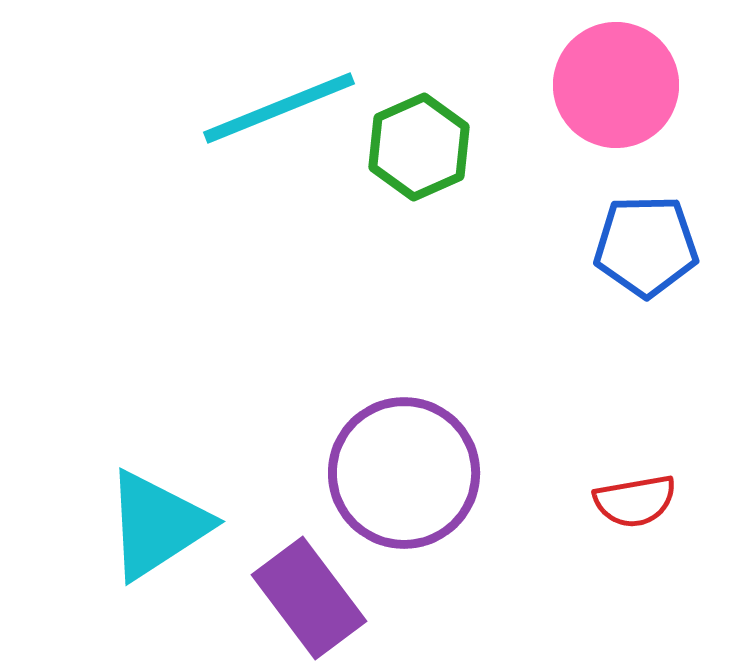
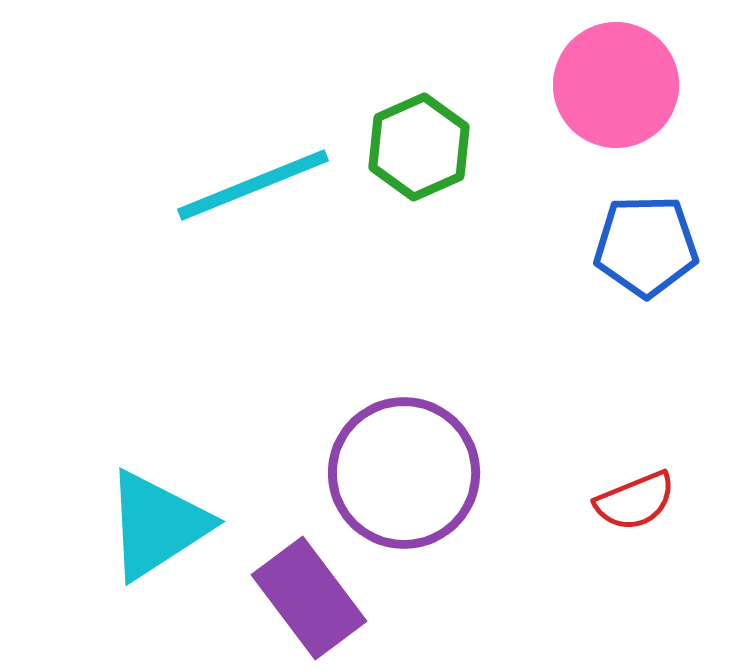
cyan line: moved 26 px left, 77 px down
red semicircle: rotated 12 degrees counterclockwise
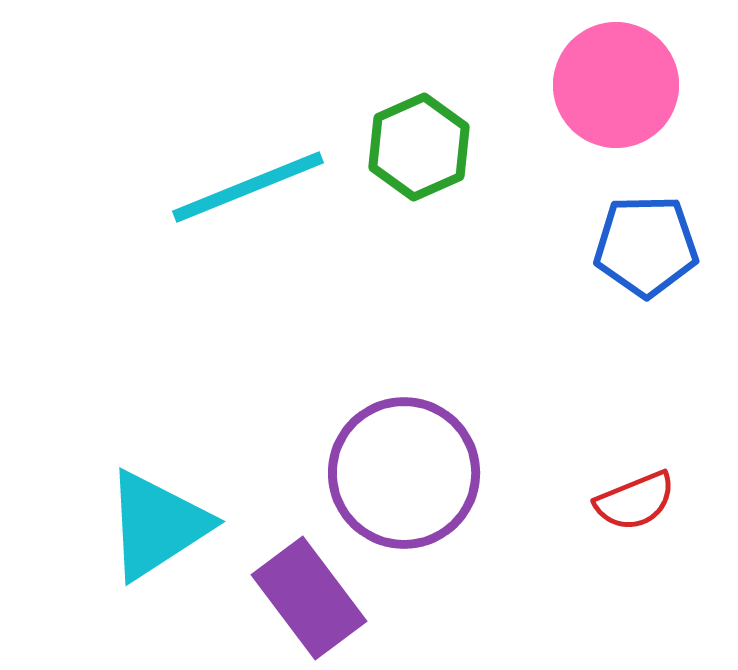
cyan line: moved 5 px left, 2 px down
